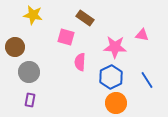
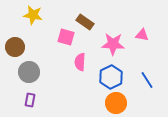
brown rectangle: moved 4 px down
pink star: moved 2 px left, 3 px up
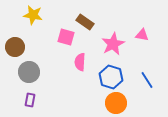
pink star: rotated 30 degrees counterclockwise
blue hexagon: rotated 15 degrees counterclockwise
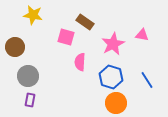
gray circle: moved 1 px left, 4 px down
